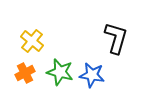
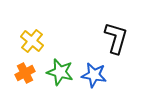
blue star: moved 2 px right
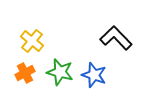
black L-shape: rotated 60 degrees counterclockwise
blue star: rotated 10 degrees clockwise
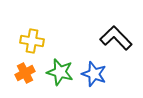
yellow cross: rotated 30 degrees counterclockwise
blue star: moved 1 px up
